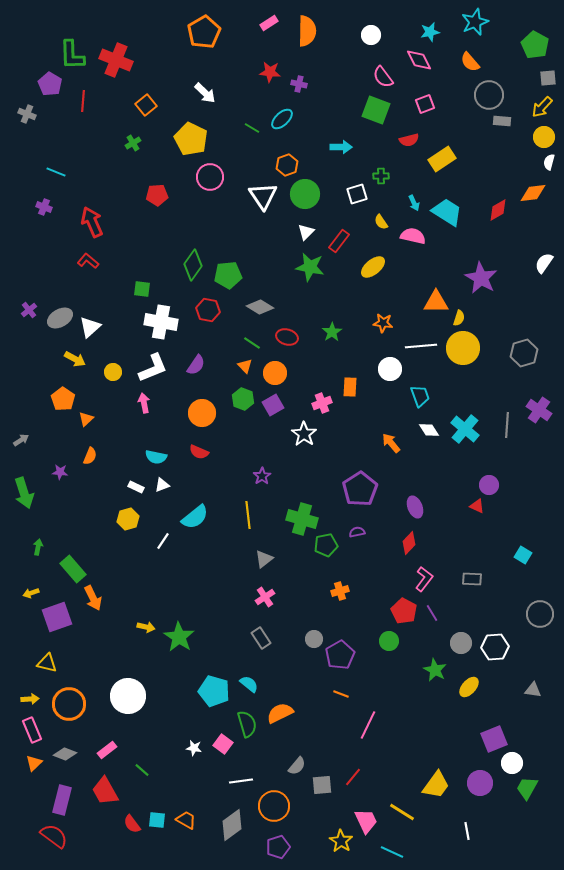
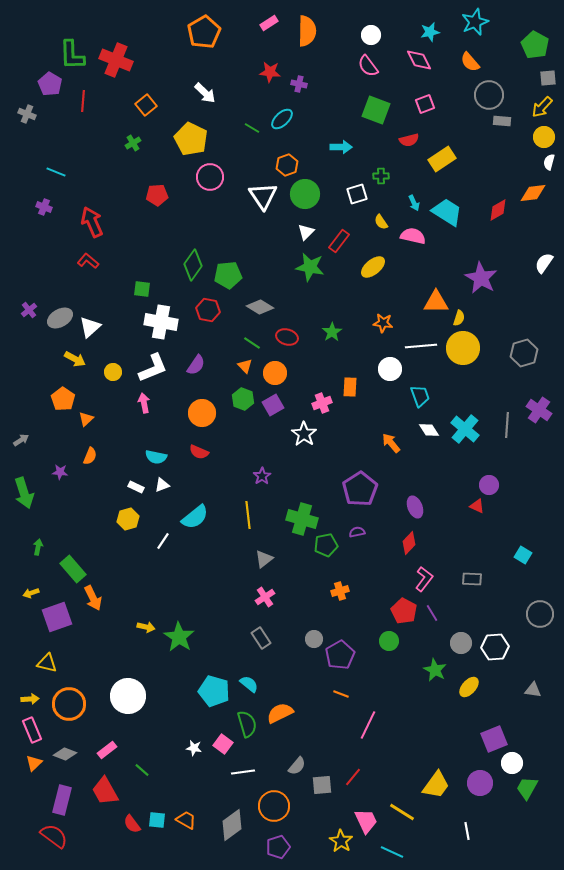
pink semicircle at (383, 77): moved 15 px left, 11 px up
white line at (241, 781): moved 2 px right, 9 px up
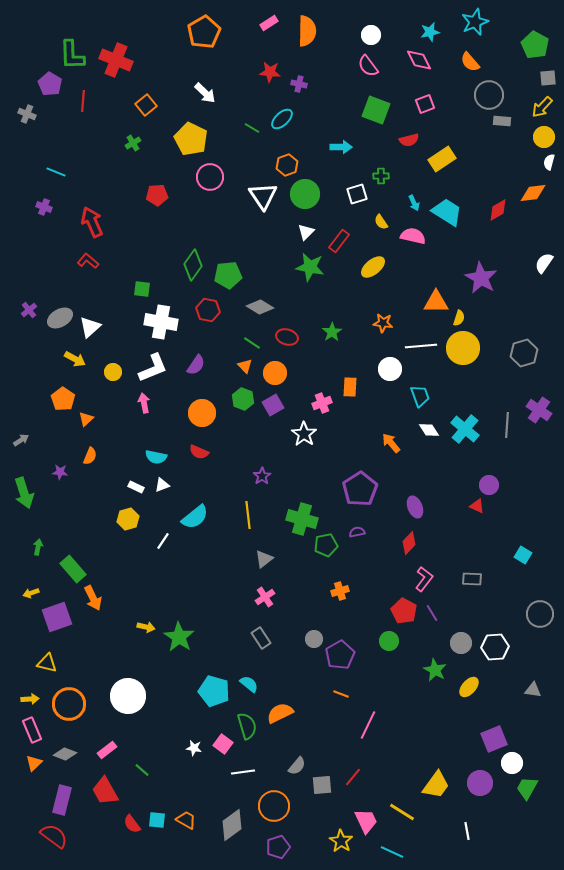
green semicircle at (247, 724): moved 2 px down
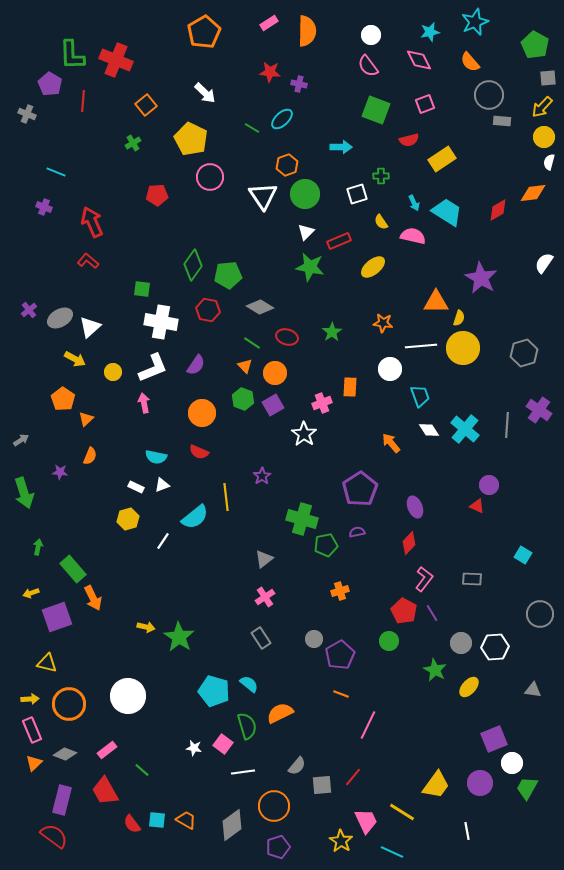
red rectangle at (339, 241): rotated 30 degrees clockwise
yellow line at (248, 515): moved 22 px left, 18 px up
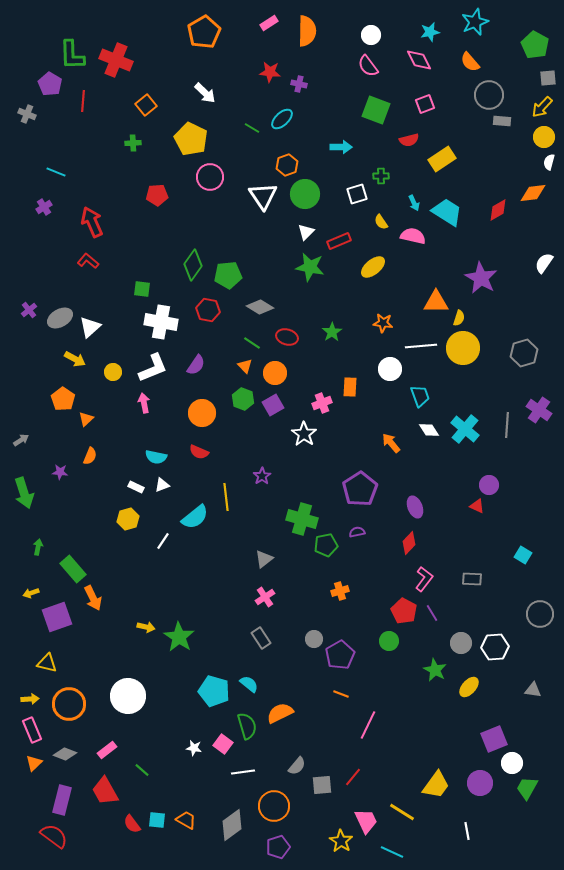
green cross at (133, 143): rotated 28 degrees clockwise
purple cross at (44, 207): rotated 35 degrees clockwise
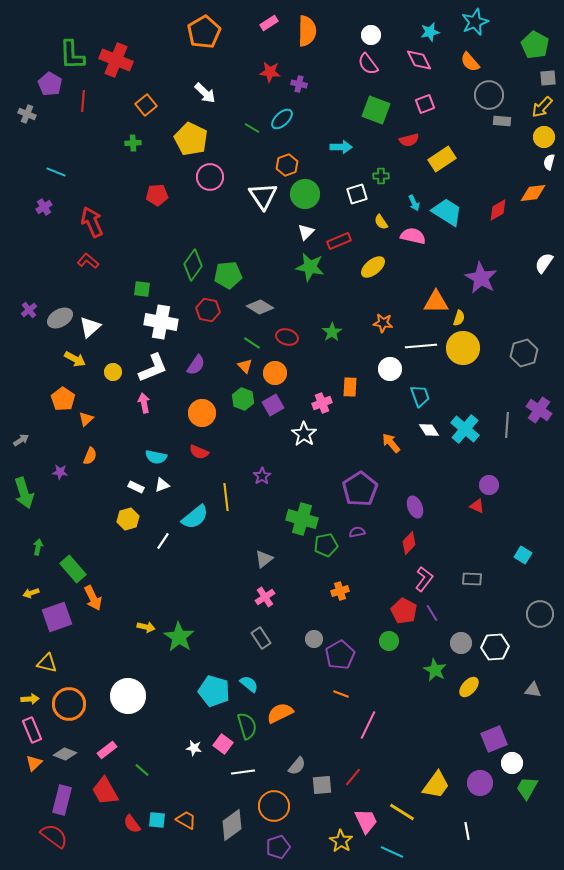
pink semicircle at (368, 66): moved 2 px up
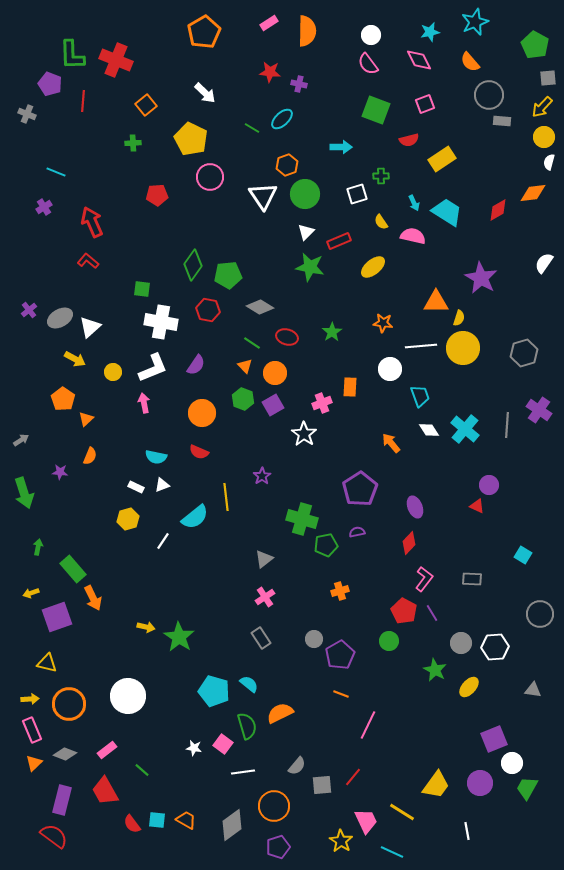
purple pentagon at (50, 84): rotated 10 degrees counterclockwise
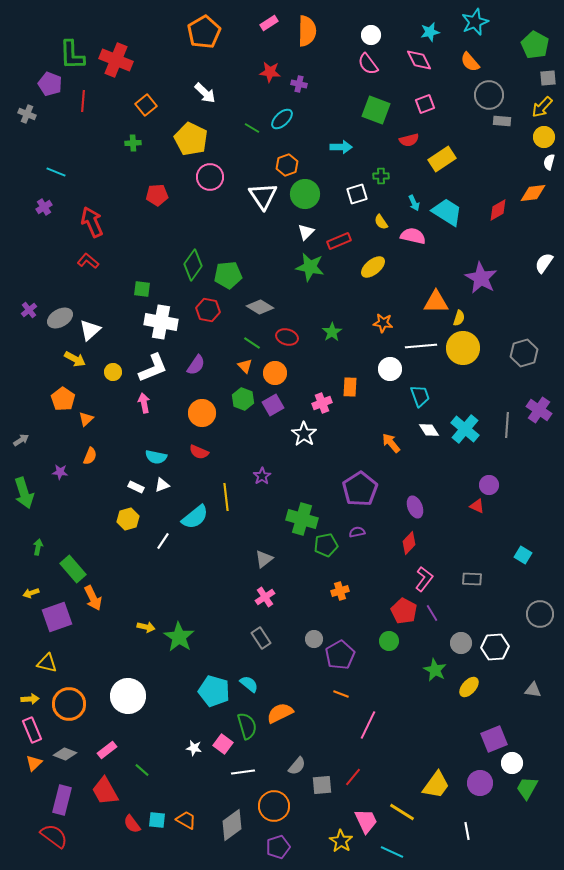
white triangle at (90, 327): moved 3 px down
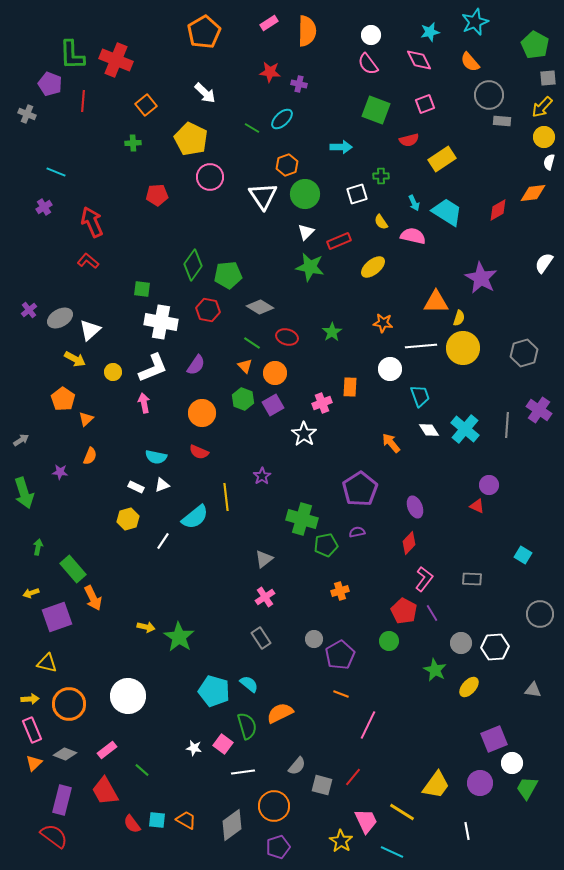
gray square at (322, 785): rotated 20 degrees clockwise
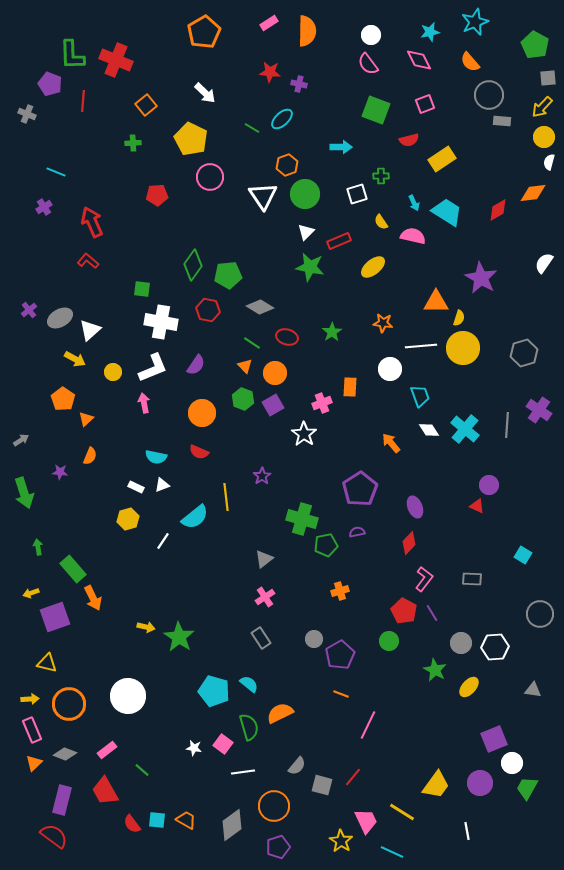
green arrow at (38, 547): rotated 21 degrees counterclockwise
purple square at (57, 617): moved 2 px left
green semicircle at (247, 726): moved 2 px right, 1 px down
